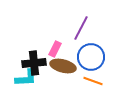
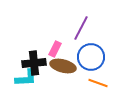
orange line: moved 5 px right, 2 px down
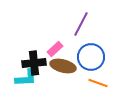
purple line: moved 4 px up
pink rectangle: rotated 21 degrees clockwise
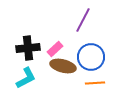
purple line: moved 2 px right, 4 px up
black cross: moved 6 px left, 15 px up
cyan L-shape: rotated 25 degrees counterclockwise
orange line: moved 3 px left; rotated 24 degrees counterclockwise
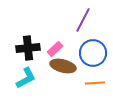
blue circle: moved 2 px right, 4 px up
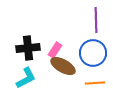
purple line: moved 13 px right; rotated 30 degrees counterclockwise
pink rectangle: moved 1 px down; rotated 14 degrees counterclockwise
brown ellipse: rotated 15 degrees clockwise
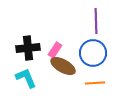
purple line: moved 1 px down
cyan L-shape: rotated 85 degrees counterclockwise
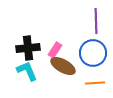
cyan L-shape: moved 1 px right, 7 px up
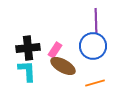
blue circle: moved 7 px up
cyan L-shape: rotated 20 degrees clockwise
orange line: rotated 12 degrees counterclockwise
